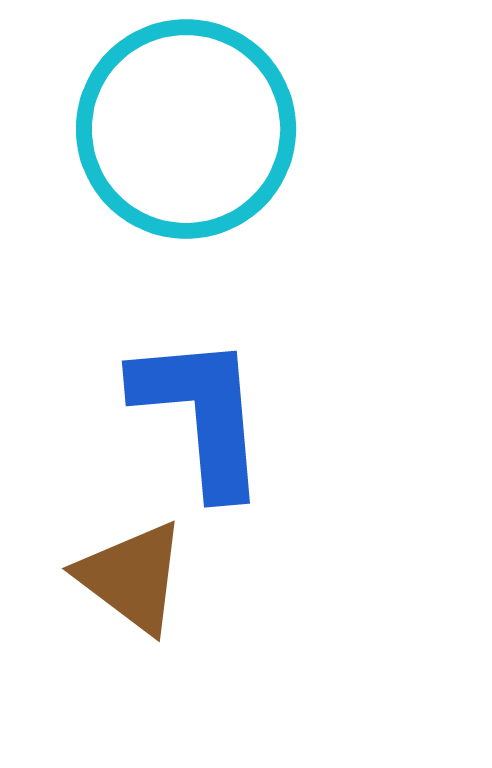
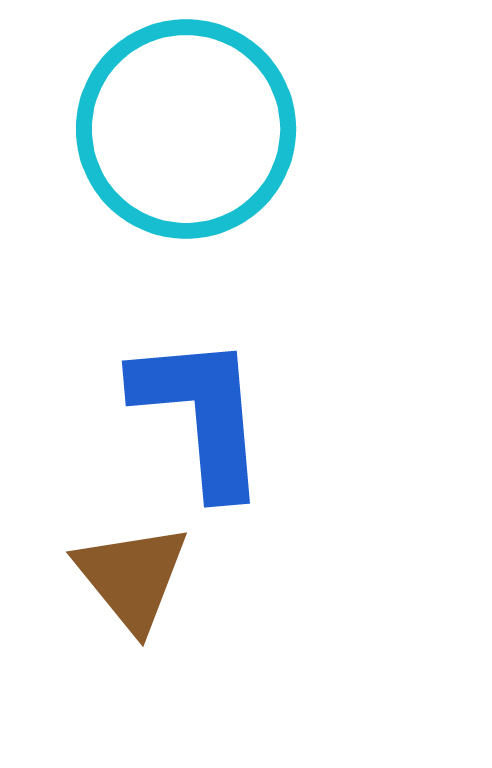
brown triangle: rotated 14 degrees clockwise
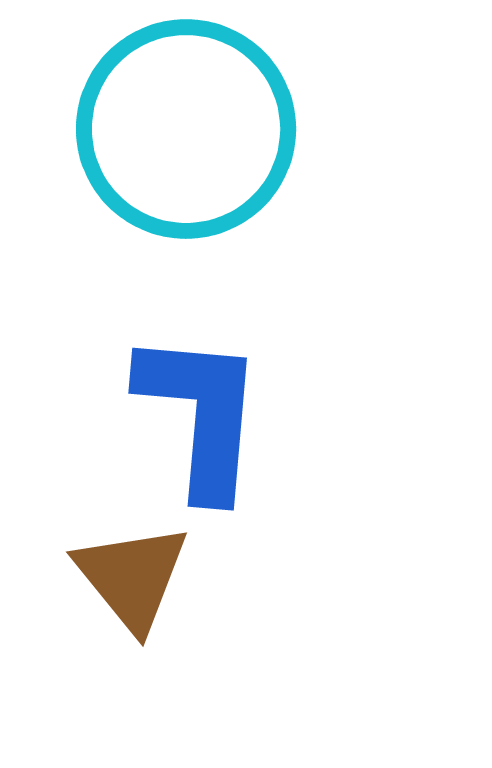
blue L-shape: rotated 10 degrees clockwise
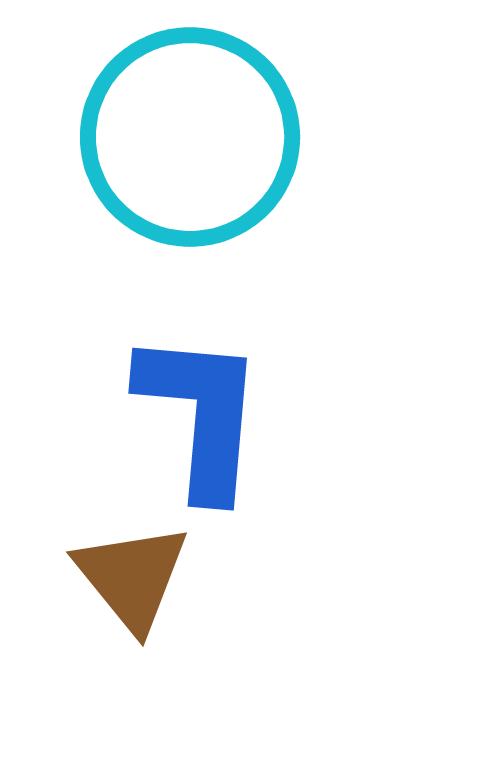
cyan circle: moved 4 px right, 8 px down
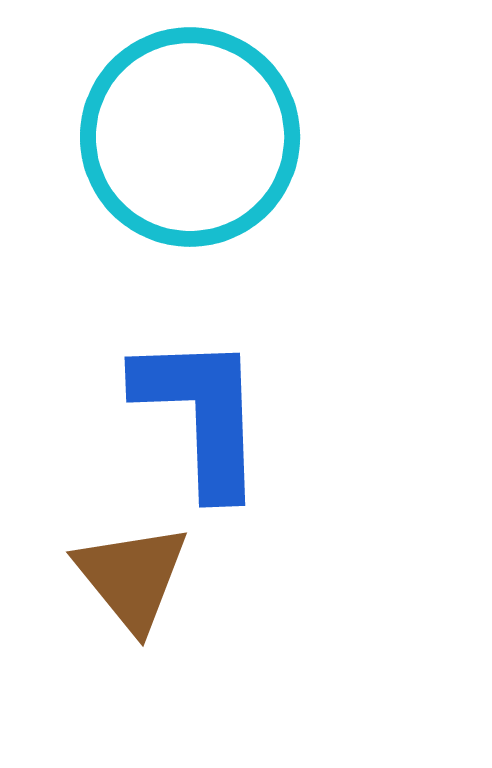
blue L-shape: rotated 7 degrees counterclockwise
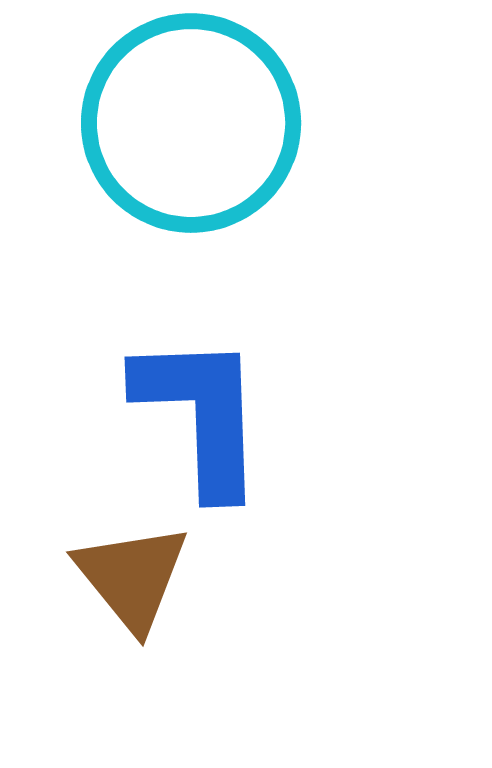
cyan circle: moved 1 px right, 14 px up
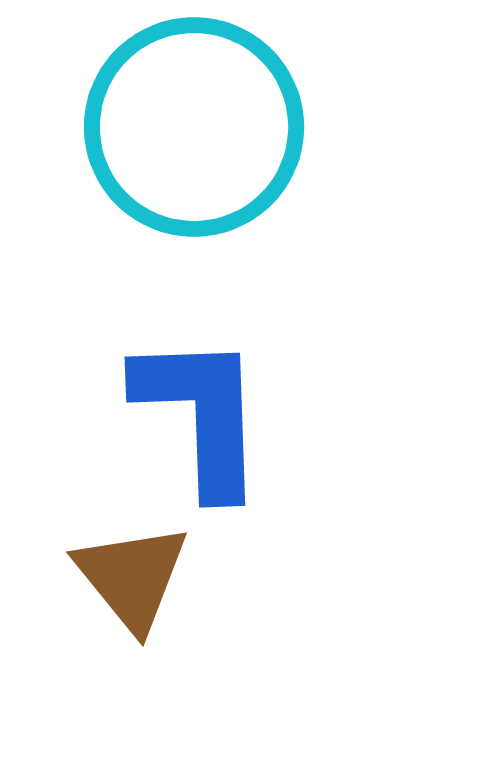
cyan circle: moved 3 px right, 4 px down
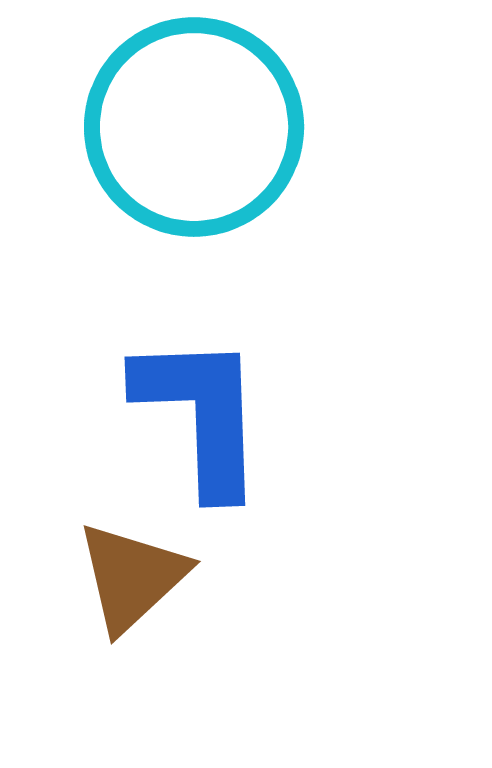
brown triangle: rotated 26 degrees clockwise
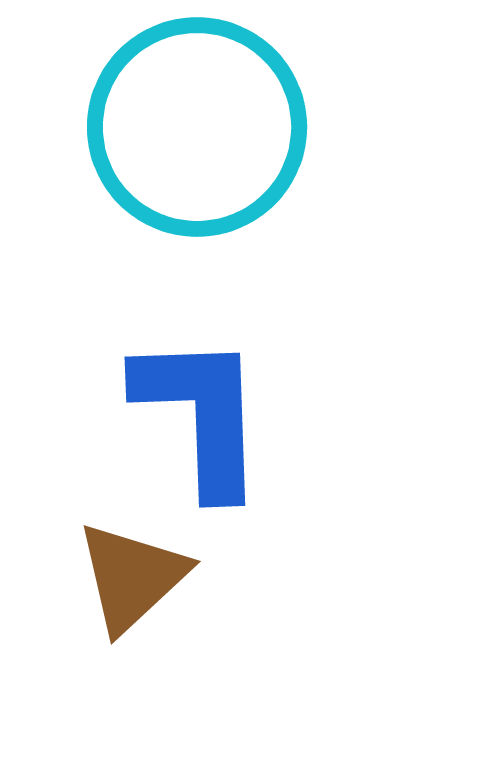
cyan circle: moved 3 px right
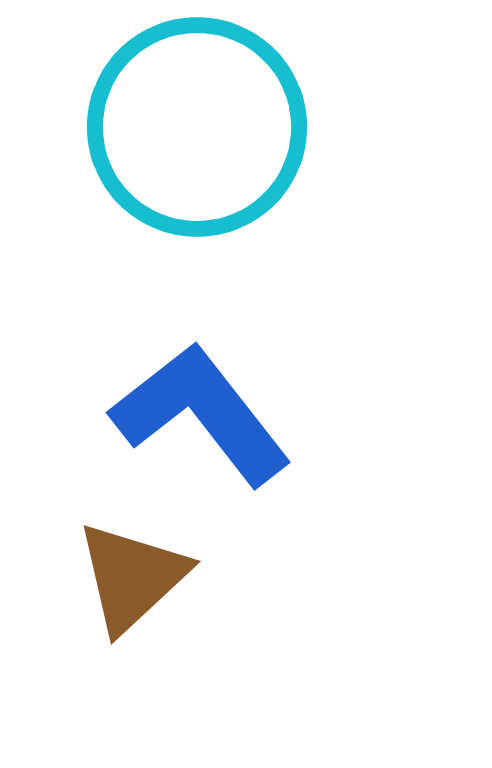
blue L-shape: rotated 36 degrees counterclockwise
